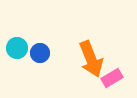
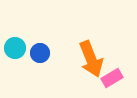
cyan circle: moved 2 px left
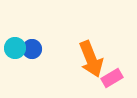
blue circle: moved 8 px left, 4 px up
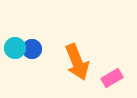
orange arrow: moved 14 px left, 3 px down
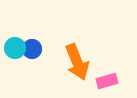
pink rectangle: moved 5 px left, 3 px down; rotated 15 degrees clockwise
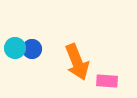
pink rectangle: rotated 20 degrees clockwise
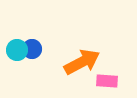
cyan circle: moved 2 px right, 2 px down
orange arrow: moved 5 px right; rotated 96 degrees counterclockwise
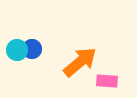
orange arrow: moved 2 px left; rotated 12 degrees counterclockwise
